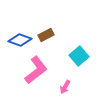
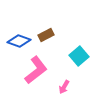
blue diamond: moved 1 px left, 1 px down
pink arrow: moved 1 px left
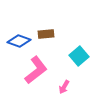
brown rectangle: moved 1 px up; rotated 21 degrees clockwise
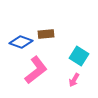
blue diamond: moved 2 px right, 1 px down
cyan square: rotated 18 degrees counterclockwise
pink arrow: moved 10 px right, 7 px up
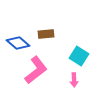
blue diamond: moved 3 px left, 1 px down; rotated 20 degrees clockwise
pink arrow: rotated 32 degrees counterclockwise
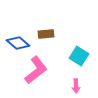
pink arrow: moved 2 px right, 6 px down
